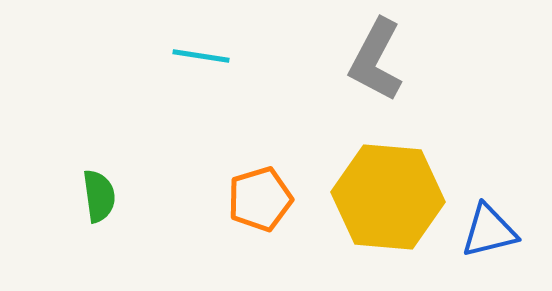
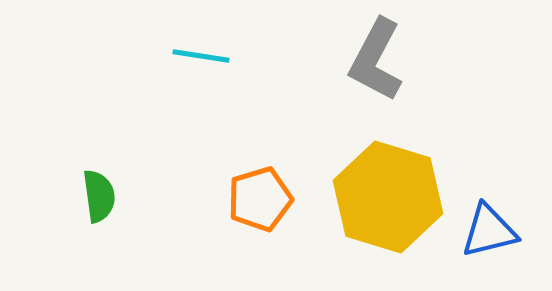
yellow hexagon: rotated 12 degrees clockwise
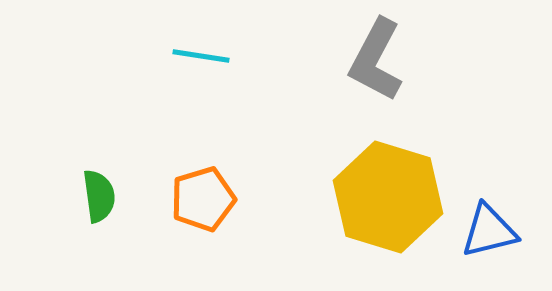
orange pentagon: moved 57 px left
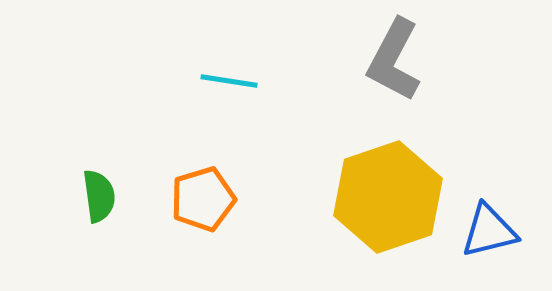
cyan line: moved 28 px right, 25 px down
gray L-shape: moved 18 px right
yellow hexagon: rotated 24 degrees clockwise
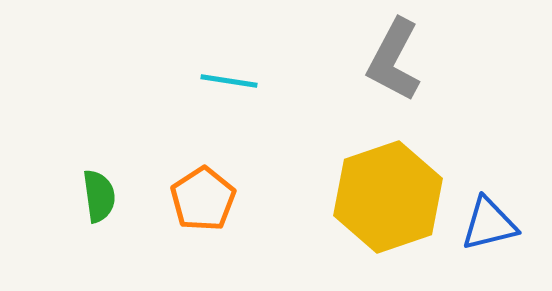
orange pentagon: rotated 16 degrees counterclockwise
blue triangle: moved 7 px up
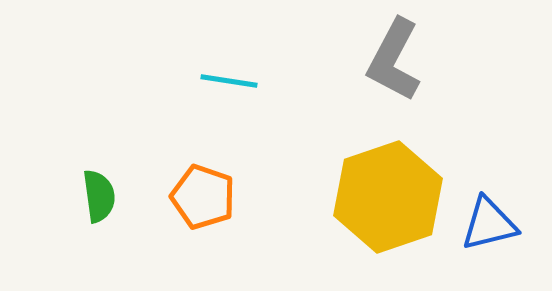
orange pentagon: moved 2 px up; rotated 20 degrees counterclockwise
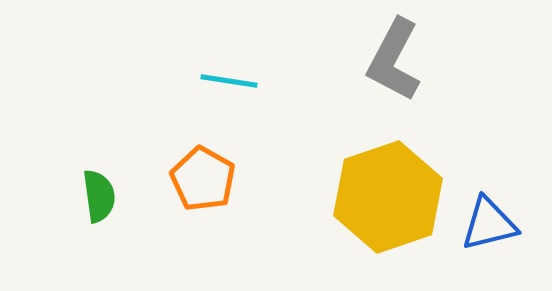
orange pentagon: moved 18 px up; rotated 10 degrees clockwise
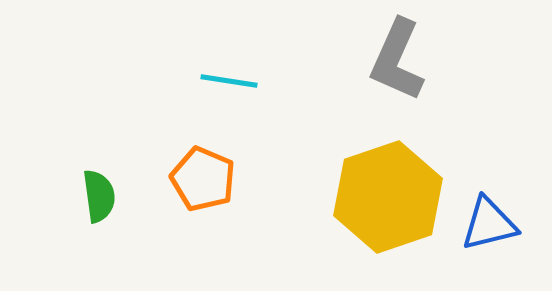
gray L-shape: moved 3 px right; rotated 4 degrees counterclockwise
orange pentagon: rotated 6 degrees counterclockwise
